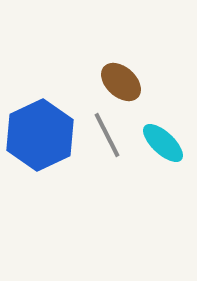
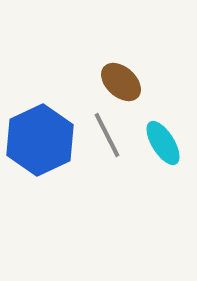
blue hexagon: moved 5 px down
cyan ellipse: rotated 15 degrees clockwise
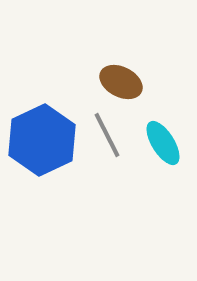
brown ellipse: rotated 15 degrees counterclockwise
blue hexagon: moved 2 px right
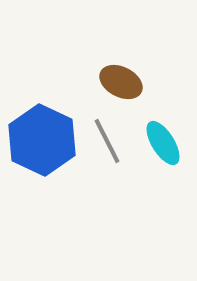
gray line: moved 6 px down
blue hexagon: rotated 10 degrees counterclockwise
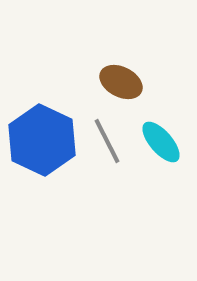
cyan ellipse: moved 2 px left, 1 px up; rotated 9 degrees counterclockwise
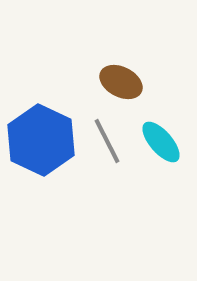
blue hexagon: moved 1 px left
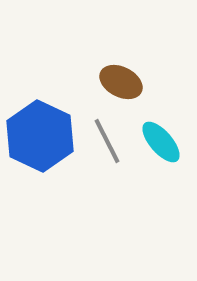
blue hexagon: moved 1 px left, 4 px up
